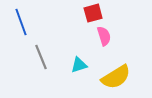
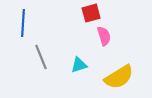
red square: moved 2 px left
blue line: moved 2 px right, 1 px down; rotated 24 degrees clockwise
yellow semicircle: moved 3 px right
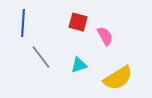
red square: moved 13 px left, 9 px down; rotated 30 degrees clockwise
pink semicircle: moved 1 px right; rotated 12 degrees counterclockwise
gray line: rotated 15 degrees counterclockwise
yellow semicircle: moved 1 px left, 1 px down
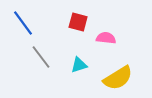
blue line: rotated 40 degrees counterclockwise
pink semicircle: moved 1 px right, 2 px down; rotated 54 degrees counterclockwise
